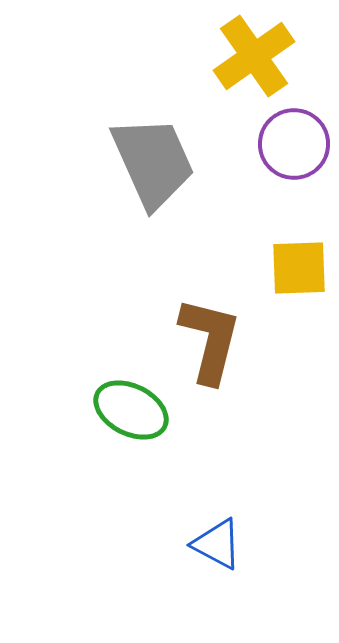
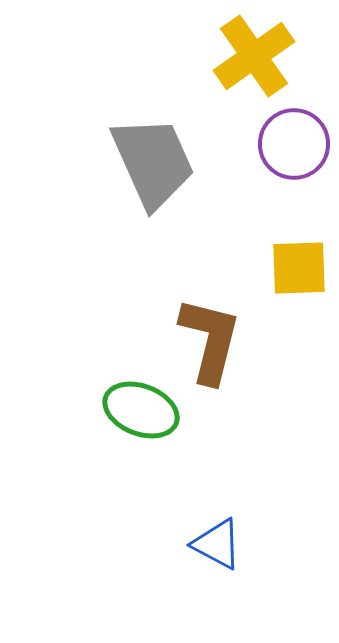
green ellipse: moved 10 px right; rotated 6 degrees counterclockwise
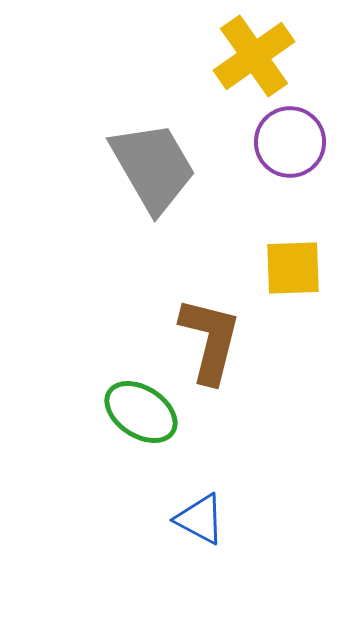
purple circle: moved 4 px left, 2 px up
gray trapezoid: moved 5 px down; rotated 6 degrees counterclockwise
yellow square: moved 6 px left
green ellipse: moved 2 px down; rotated 12 degrees clockwise
blue triangle: moved 17 px left, 25 px up
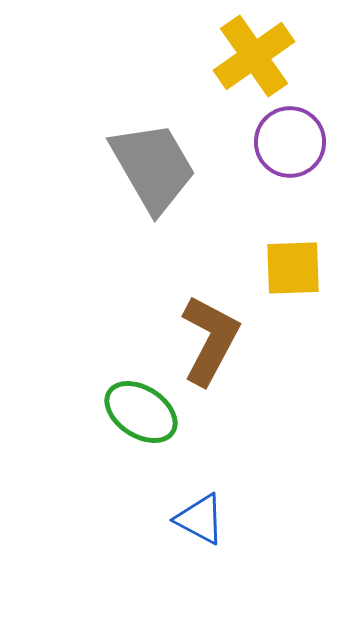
brown L-shape: rotated 14 degrees clockwise
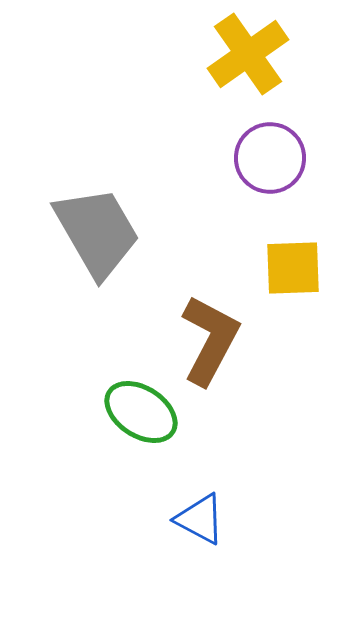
yellow cross: moved 6 px left, 2 px up
purple circle: moved 20 px left, 16 px down
gray trapezoid: moved 56 px left, 65 px down
